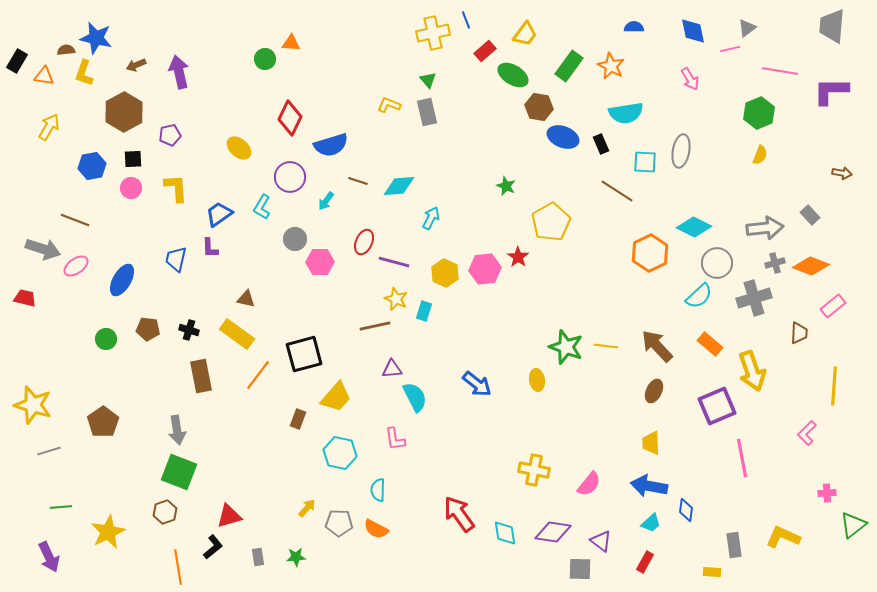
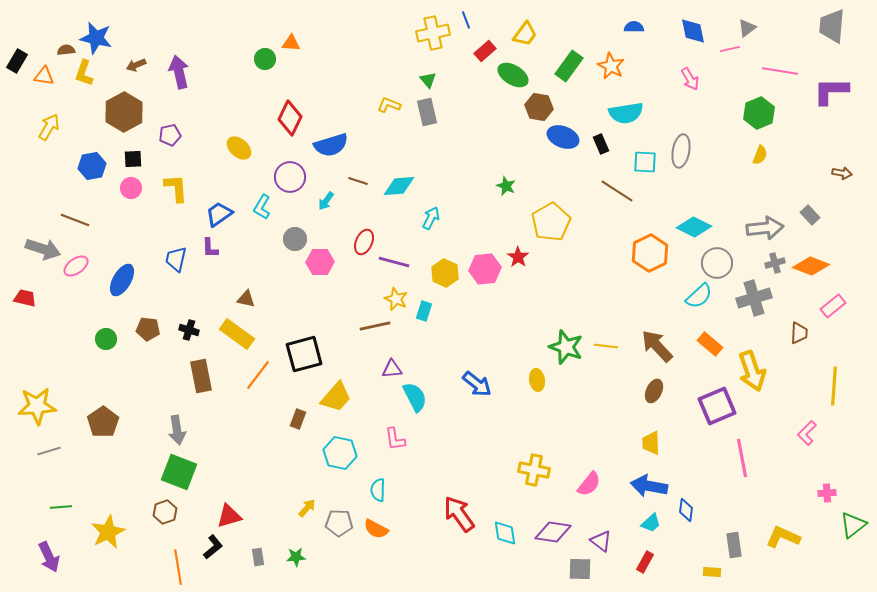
yellow star at (33, 405): moved 4 px right, 1 px down; rotated 21 degrees counterclockwise
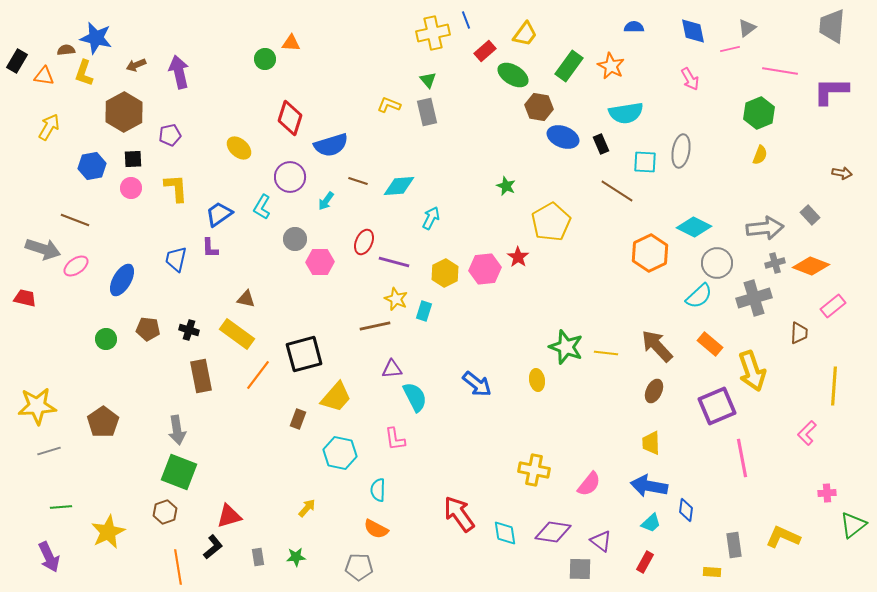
red diamond at (290, 118): rotated 8 degrees counterclockwise
yellow hexagon at (445, 273): rotated 8 degrees clockwise
yellow line at (606, 346): moved 7 px down
gray pentagon at (339, 523): moved 20 px right, 44 px down
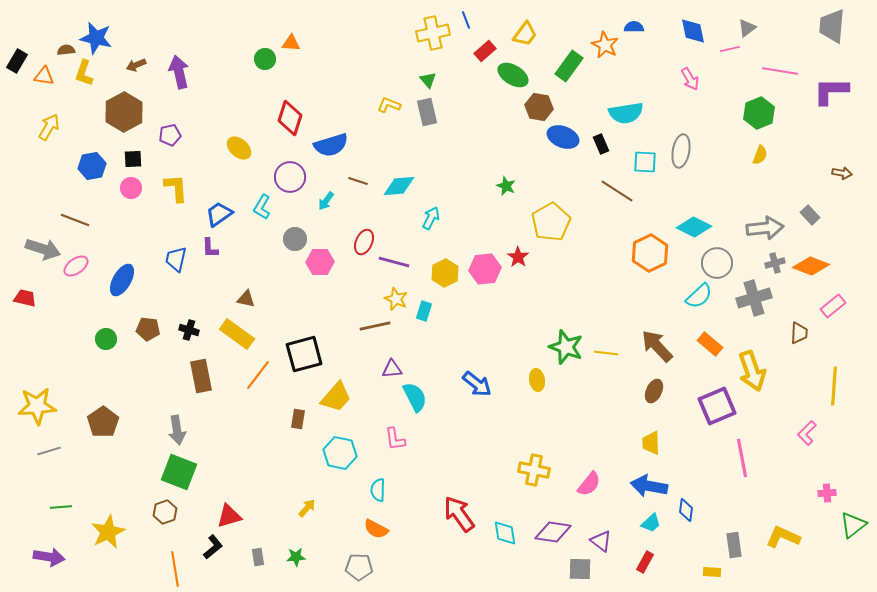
orange star at (611, 66): moved 6 px left, 21 px up
brown rectangle at (298, 419): rotated 12 degrees counterclockwise
purple arrow at (49, 557): rotated 56 degrees counterclockwise
orange line at (178, 567): moved 3 px left, 2 px down
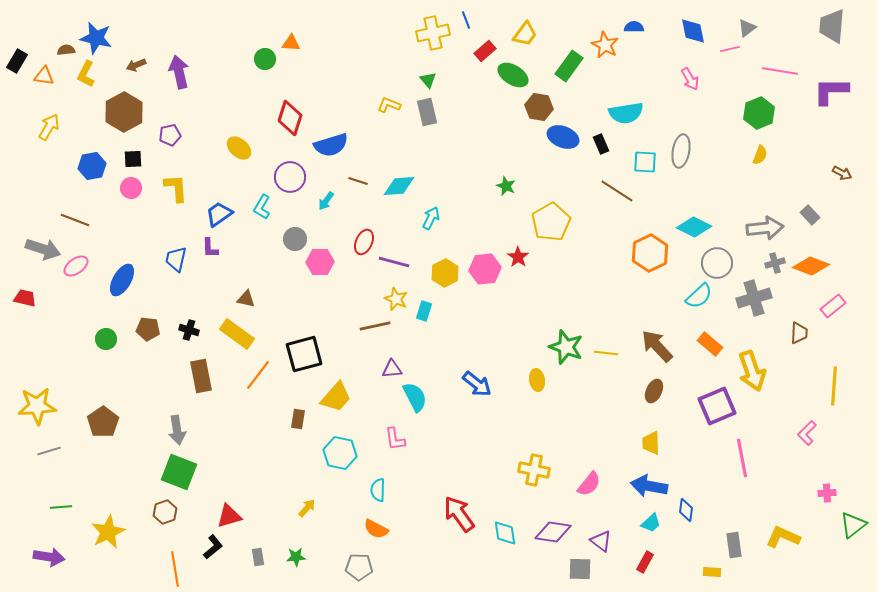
yellow L-shape at (84, 73): moved 2 px right, 1 px down; rotated 8 degrees clockwise
brown arrow at (842, 173): rotated 18 degrees clockwise
